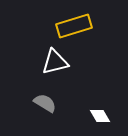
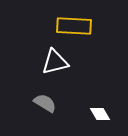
yellow rectangle: rotated 20 degrees clockwise
white diamond: moved 2 px up
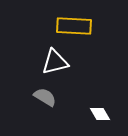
gray semicircle: moved 6 px up
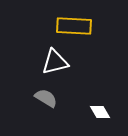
gray semicircle: moved 1 px right, 1 px down
white diamond: moved 2 px up
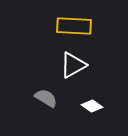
white triangle: moved 18 px right, 3 px down; rotated 16 degrees counterclockwise
white diamond: moved 8 px left, 6 px up; rotated 25 degrees counterclockwise
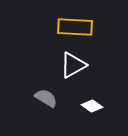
yellow rectangle: moved 1 px right, 1 px down
